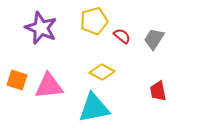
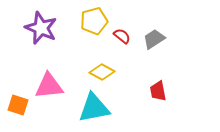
gray trapezoid: rotated 25 degrees clockwise
orange square: moved 1 px right, 25 px down
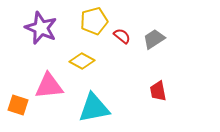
yellow diamond: moved 20 px left, 11 px up
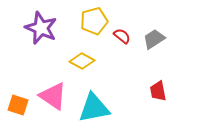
pink triangle: moved 4 px right, 10 px down; rotated 40 degrees clockwise
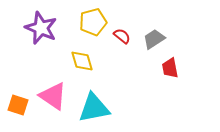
yellow pentagon: moved 1 px left, 1 px down
yellow diamond: rotated 45 degrees clockwise
red trapezoid: moved 12 px right, 23 px up
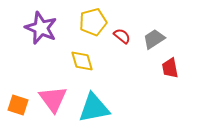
pink triangle: moved 3 px down; rotated 20 degrees clockwise
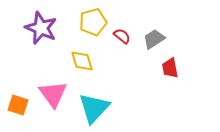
pink triangle: moved 5 px up
cyan triangle: rotated 36 degrees counterclockwise
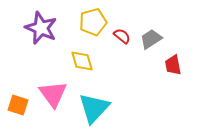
gray trapezoid: moved 3 px left
red trapezoid: moved 3 px right, 3 px up
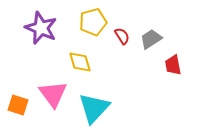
red semicircle: rotated 18 degrees clockwise
yellow diamond: moved 2 px left, 1 px down
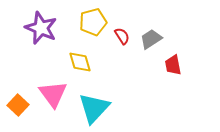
orange square: rotated 25 degrees clockwise
